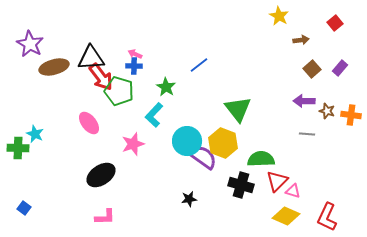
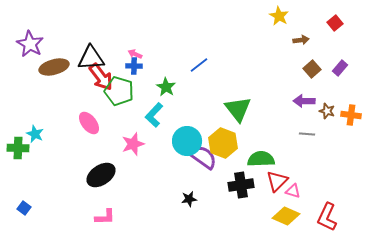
black cross: rotated 25 degrees counterclockwise
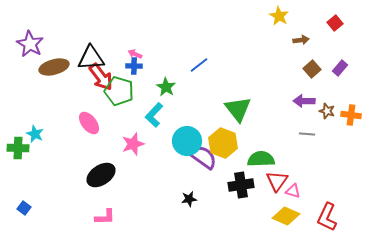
red triangle: rotated 10 degrees counterclockwise
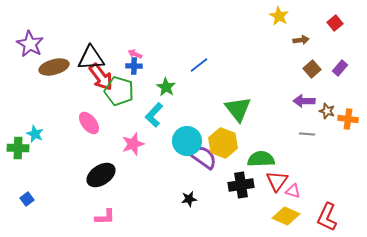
orange cross: moved 3 px left, 4 px down
blue square: moved 3 px right, 9 px up; rotated 16 degrees clockwise
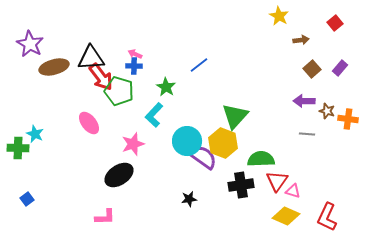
green triangle: moved 3 px left, 7 px down; rotated 20 degrees clockwise
black ellipse: moved 18 px right
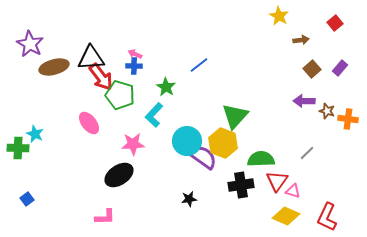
green pentagon: moved 1 px right, 4 px down
gray line: moved 19 px down; rotated 49 degrees counterclockwise
pink star: rotated 15 degrees clockwise
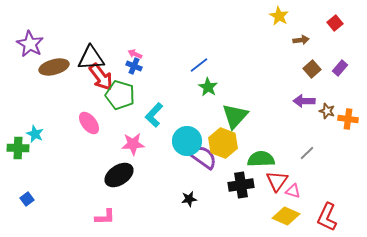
blue cross: rotated 21 degrees clockwise
green star: moved 42 px right
